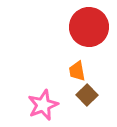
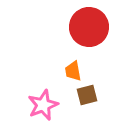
orange trapezoid: moved 4 px left
brown square: rotated 30 degrees clockwise
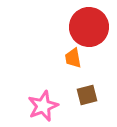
orange trapezoid: moved 13 px up
pink star: moved 1 px down
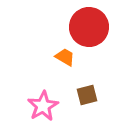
orange trapezoid: moved 8 px left, 1 px up; rotated 130 degrees clockwise
pink star: rotated 8 degrees counterclockwise
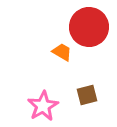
orange trapezoid: moved 3 px left, 5 px up
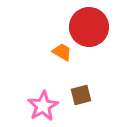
brown square: moved 6 px left
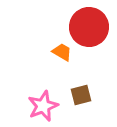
pink star: rotated 8 degrees clockwise
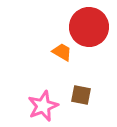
brown square: rotated 25 degrees clockwise
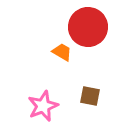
red circle: moved 1 px left
brown square: moved 9 px right, 1 px down
